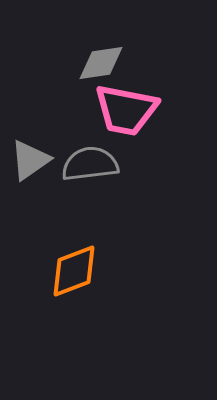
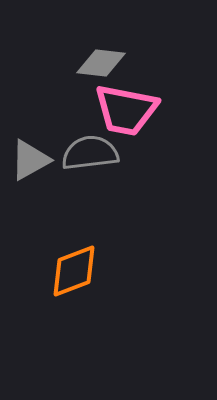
gray diamond: rotated 15 degrees clockwise
gray triangle: rotated 6 degrees clockwise
gray semicircle: moved 11 px up
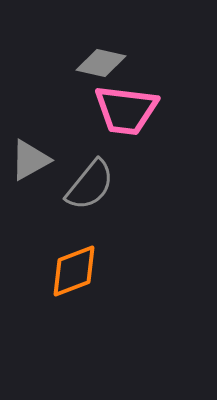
gray diamond: rotated 6 degrees clockwise
pink trapezoid: rotated 4 degrees counterclockwise
gray semicircle: moved 32 px down; rotated 136 degrees clockwise
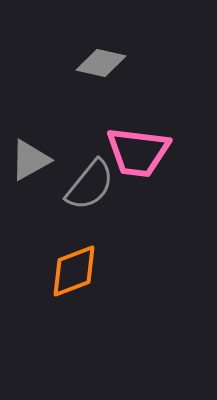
pink trapezoid: moved 12 px right, 42 px down
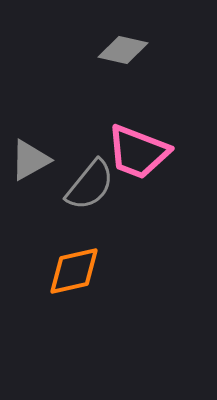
gray diamond: moved 22 px right, 13 px up
pink trapezoid: rotated 14 degrees clockwise
orange diamond: rotated 8 degrees clockwise
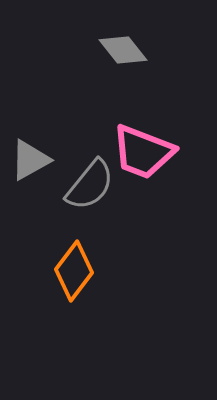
gray diamond: rotated 39 degrees clockwise
pink trapezoid: moved 5 px right
orange diamond: rotated 40 degrees counterclockwise
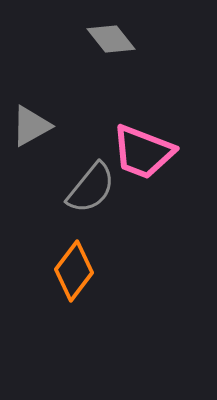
gray diamond: moved 12 px left, 11 px up
gray triangle: moved 1 px right, 34 px up
gray semicircle: moved 1 px right, 3 px down
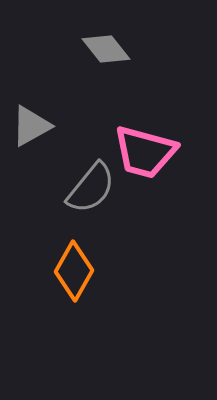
gray diamond: moved 5 px left, 10 px down
pink trapezoid: moved 2 px right; rotated 6 degrees counterclockwise
orange diamond: rotated 8 degrees counterclockwise
